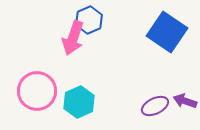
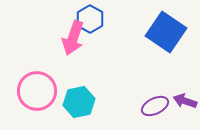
blue hexagon: moved 1 px right, 1 px up; rotated 8 degrees counterclockwise
blue square: moved 1 px left
cyan hexagon: rotated 12 degrees clockwise
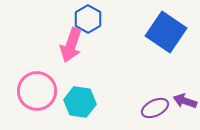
blue hexagon: moved 2 px left
pink arrow: moved 2 px left, 7 px down
cyan hexagon: moved 1 px right; rotated 20 degrees clockwise
purple ellipse: moved 2 px down
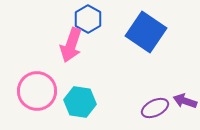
blue square: moved 20 px left
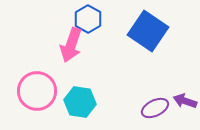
blue square: moved 2 px right, 1 px up
